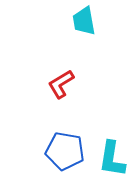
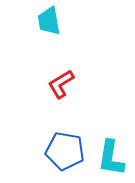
cyan trapezoid: moved 35 px left
cyan L-shape: moved 1 px left, 1 px up
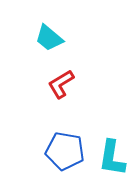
cyan trapezoid: moved 17 px down; rotated 40 degrees counterclockwise
cyan L-shape: moved 1 px right
